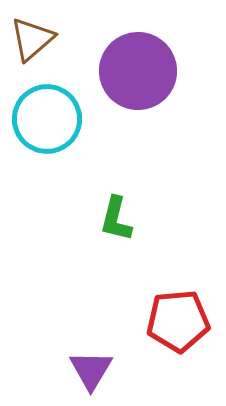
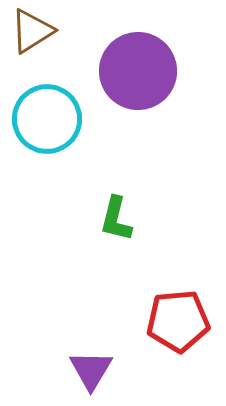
brown triangle: moved 8 px up; rotated 9 degrees clockwise
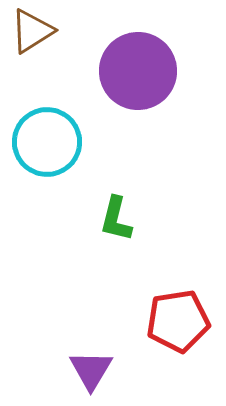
cyan circle: moved 23 px down
red pentagon: rotated 4 degrees counterclockwise
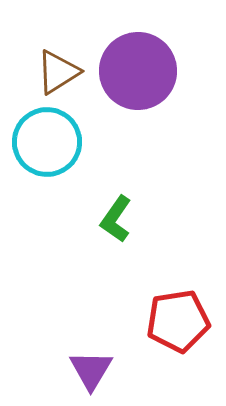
brown triangle: moved 26 px right, 41 px down
green L-shape: rotated 21 degrees clockwise
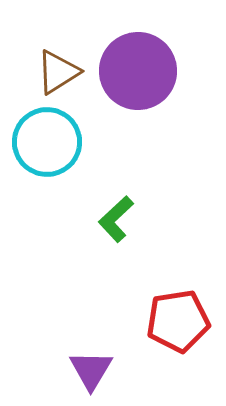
green L-shape: rotated 12 degrees clockwise
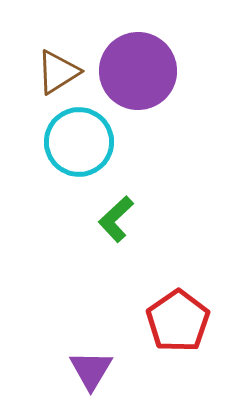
cyan circle: moved 32 px right
red pentagon: rotated 26 degrees counterclockwise
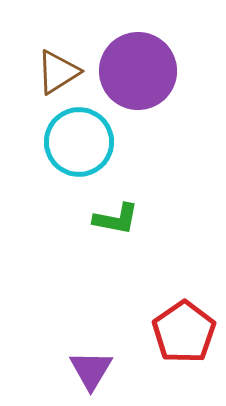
green L-shape: rotated 126 degrees counterclockwise
red pentagon: moved 6 px right, 11 px down
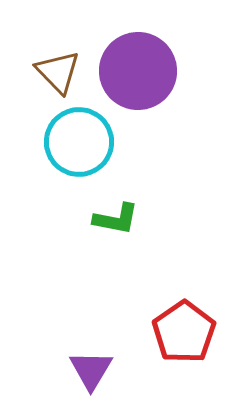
brown triangle: rotated 42 degrees counterclockwise
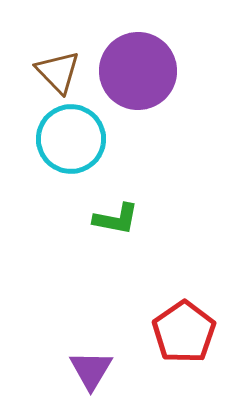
cyan circle: moved 8 px left, 3 px up
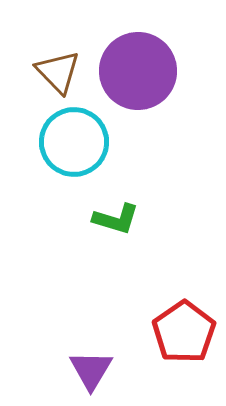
cyan circle: moved 3 px right, 3 px down
green L-shape: rotated 6 degrees clockwise
